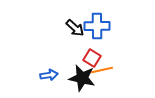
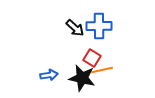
blue cross: moved 2 px right
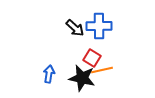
blue arrow: moved 1 px up; rotated 72 degrees counterclockwise
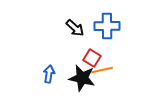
blue cross: moved 8 px right
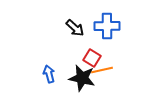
blue arrow: rotated 24 degrees counterclockwise
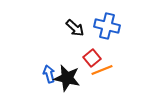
blue cross: rotated 15 degrees clockwise
red square: rotated 18 degrees clockwise
orange line: rotated 10 degrees counterclockwise
black star: moved 15 px left
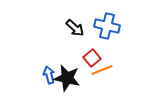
blue arrow: moved 1 px down
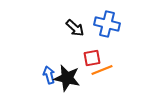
blue cross: moved 2 px up
red square: rotated 30 degrees clockwise
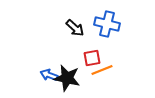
blue arrow: rotated 54 degrees counterclockwise
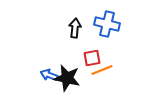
black arrow: rotated 126 degrees counterclockwise
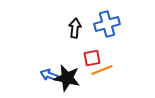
blue cross: rotated 30 degrees counterclockwise
